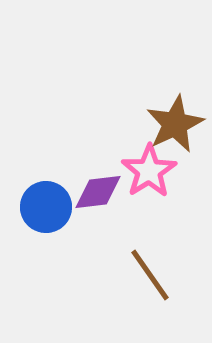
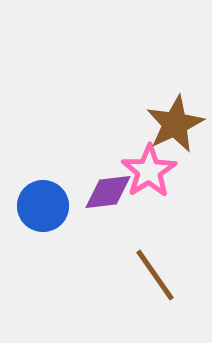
purple diamond: moved 10 px right
blue circle: moved 3 px left, 1 px up
brown line: moved 5 px right
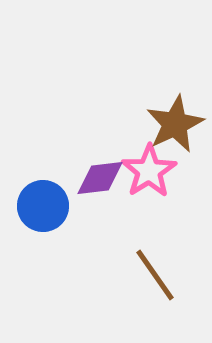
purple diamond: moved 8 px left, 14 px up
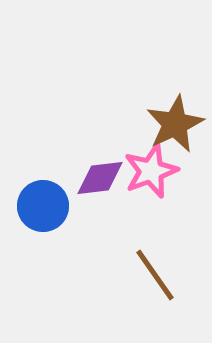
pink star: moved 2 px right; rotated 12 degrees clockwise
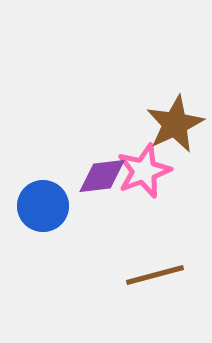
pink star: moved 7 px left
purple diamond: moved 2 px right, 2 px up
brown line: rotated 70 degrees counterclockwise
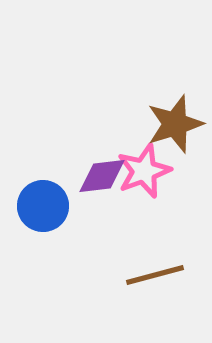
brown star: rotated 8 degrees clockwise
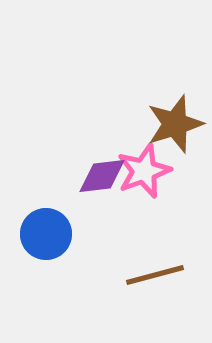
blue circle: moved 3 px right, 28 px down
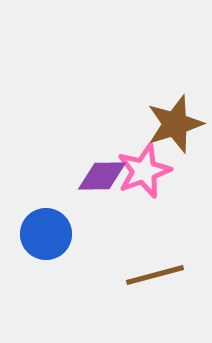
purple diamond: rotated 6 degrees clockwise
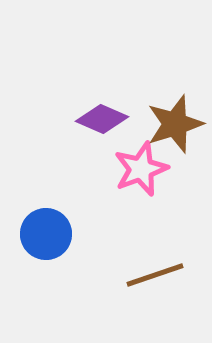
pink star: moved 3 px left, 2 px up
purple diamond: moved 57 px up; rotated 24 degrees clockwise
brown line: rotated 4 degrees counterclockwise
